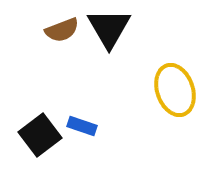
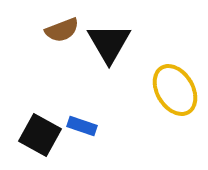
black triangle: moved 15 px down
yellow ellipse: rotated 12 degrees counterclockwise
black square: rotated 24 degrees counterclockwise
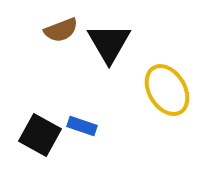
brown semicircle: moved 1 px left
yellow ellipse: moved 8 px left
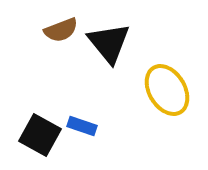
black triangle: rotated 9 degrees counterclockwise
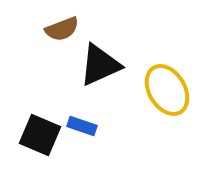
brown semicircle: moved 1 px right, 1 px up
black triangle: moved 9 px left, 22 px down; rotated 45 degrees clockwise
black square: rotated 6 degrees counterclockwise
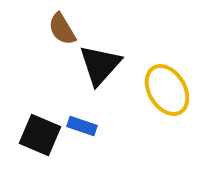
brown semicircle: rotated 80 degrees clockwise
black triangle: rotated 24 degrees counterclockwise
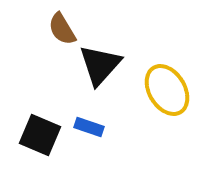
blue rectangle: moved 7 px right, 1 px down
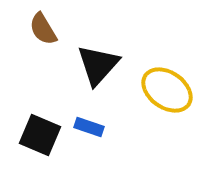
brown semicircle: moved 19 px left
black triangle: moved 2 px left
yellow ellipse: rotated 24 degrees counterclockwise
